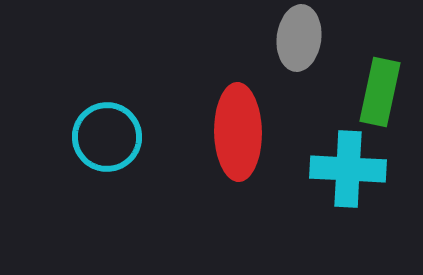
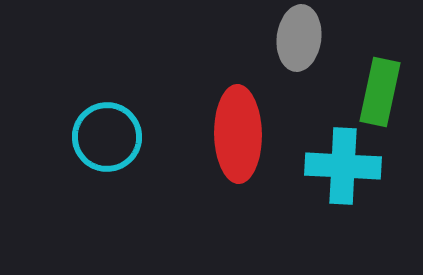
red ellipse: moved 2 px down
cyan cross: moved 5 px left, 3 px up
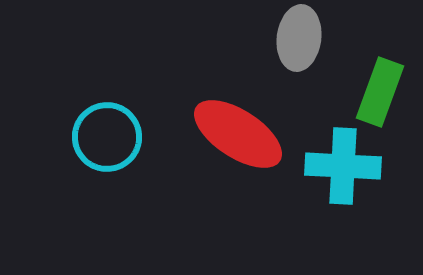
green rectangle: rotated 8 degrees clockwise
red ellipse: rotated 56 degrees counterclockwise
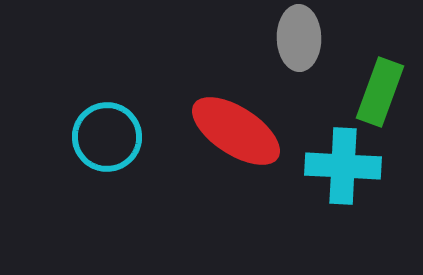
gray ellipse: rotated 8 degrees counterclockwise
red ellipse: moved 2 px left, 3 px up
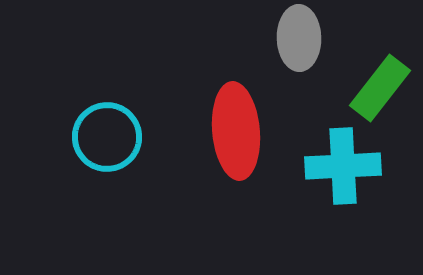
green rectangle: moved 4 px up; rotated 18 degrees clockwise
red ellipse: rotated 52 degrees clockwise
cyan cross: rotated 6 degrees counterclockwise
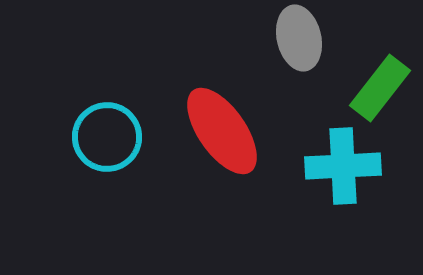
gray ellipse: rotated 12 degrees counterclockwise
red ellipse: moved 14 px left; rotated 30 degrees counterclockwise
